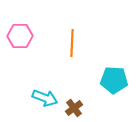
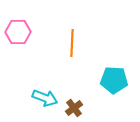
pink hexagon: moved 2 px left, 4 px up
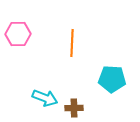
pink hexagon: moved 2 px down
cyan pentagon: moved 2 px left, 1 px up
brown cross: rotated 36 degrees clockwise
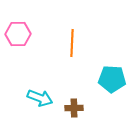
cyan arrow: moved 5 px left
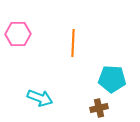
orange line: moved 1 px right
brown cross: moved 25 px right; rotated 12 degrees counterclockwise
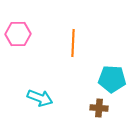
brown cross: rotated 18 degrees clockwise
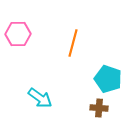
orange line: rotated 12 degrees clockwise
cyan pentagon: moved 4 px left; rotated 16 degrees clockwise
cyan arrow: rotated 15 degrees clockwise
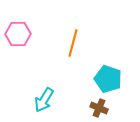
cyan arrow: moved 4 px right, 2 px down; rotated 85 degrees clockwise
brown cross: rotated 18 degrees clockwise
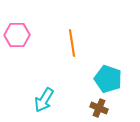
pink hexagon: moved 1 px left, 1 px down
orange line: moved 1 px left; rotated 24 degrees counterclockwise
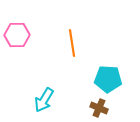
cyan pentagon: rotated 16 degrees counterclockwise
